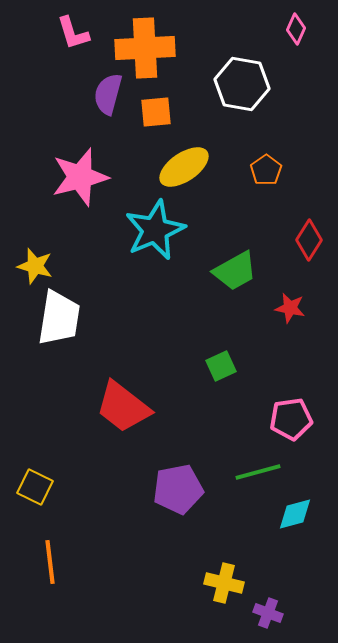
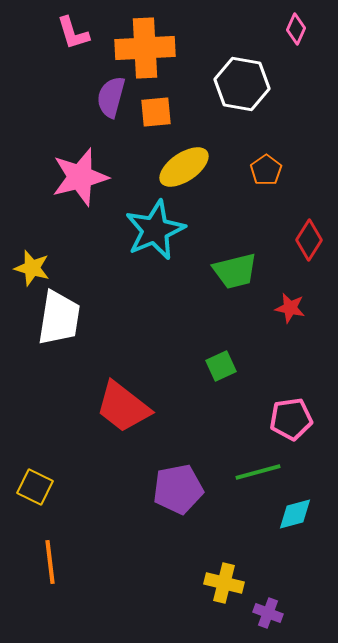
purple semicircle: moved 3 px right, 3 px down
yellow star: moved 3 px left, 2 px down
green trapezoid: rotated 15 degrees clockwise
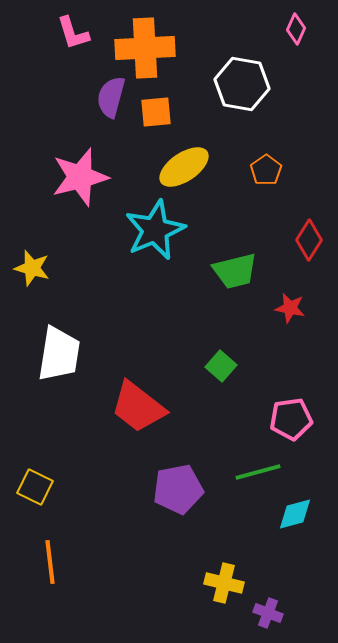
white trapezoid: moved 36 px down
green square: rotated 24 degrees counterclockwise
red trapezoid: moved 15 px right
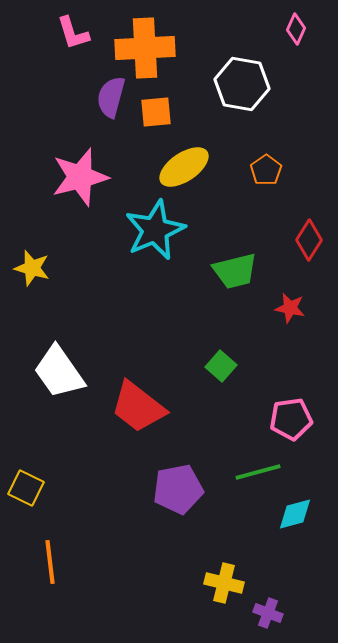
white trapezoid: moved 18 px down; rotated 136 degrees clockwise
yellow square: moved 9 px left, 1 px down
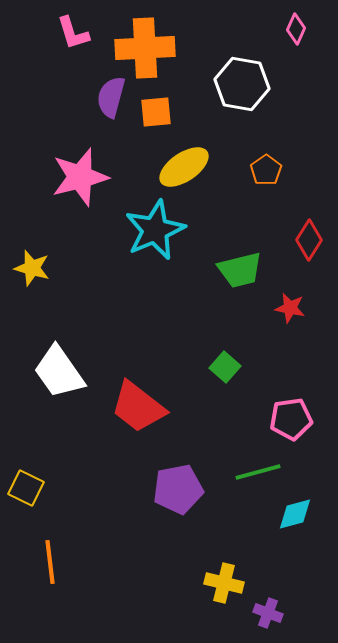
green trapezoid: moved 5 px right, 1 px up
green square: moved 4 px right, 1 px down
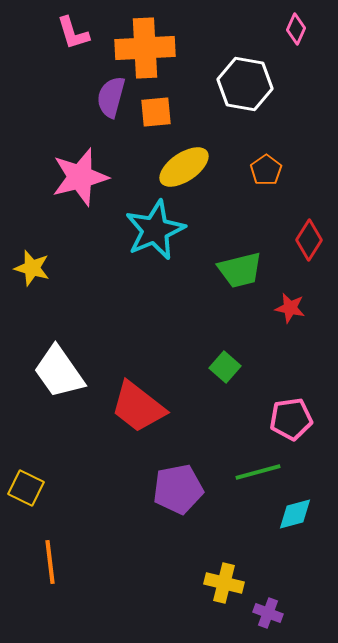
white hexagon: moved 3 px right
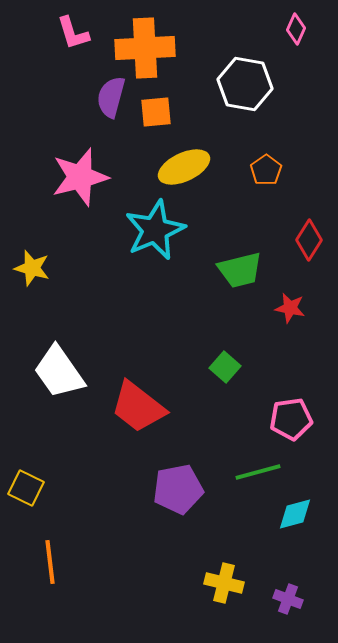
yellow ellipse: rotated 9 degrees clockwise
purple cross: moved 20 px right, 14 px up
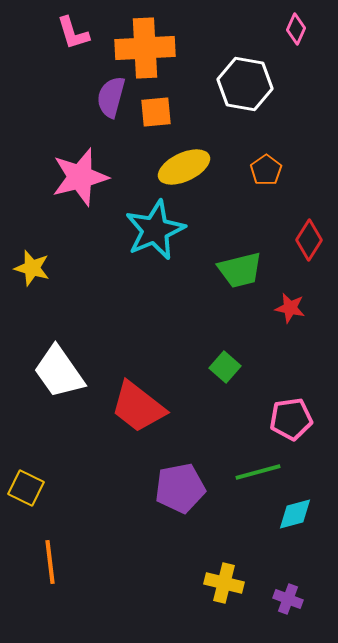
purple pentagon: moved 2 px right, 1 px up
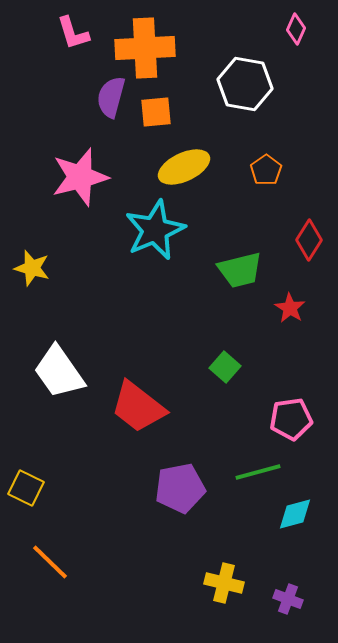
red star: rotated 20 degrees clockwise
orange line: rotated 39 degrees counterclockwise
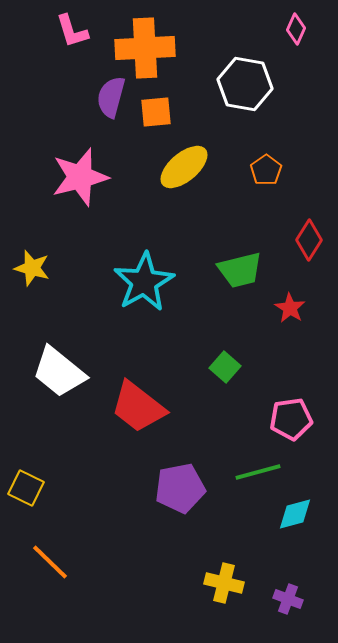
pink L-shape: moved 1 px left, 2 px up
yellow ellipse: rotated 15 degrees counterclockwise
cyan star: moved 11 px left, 52 px down; rotated 6 degrees counterclockwise
white trapezoid: rotated 16 degrees counterclockwise
